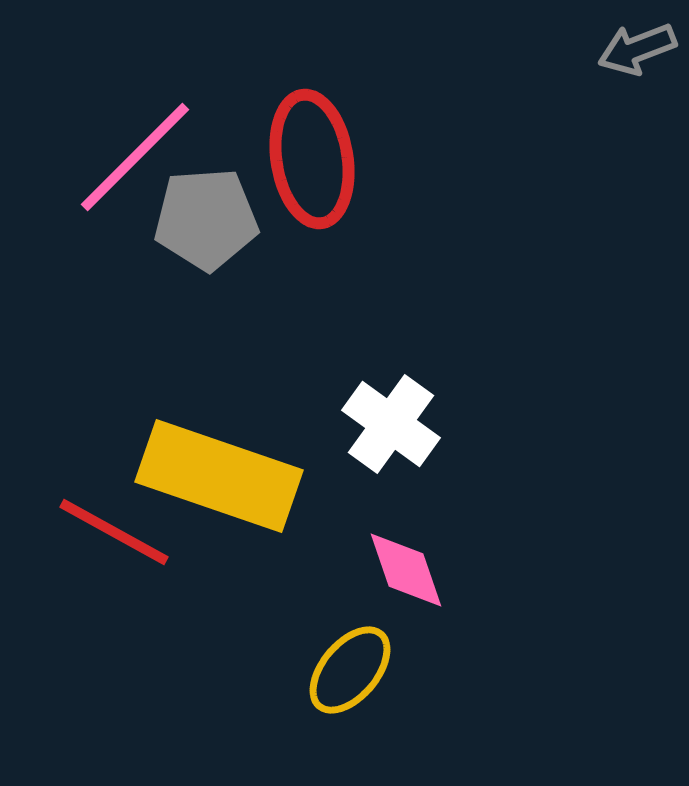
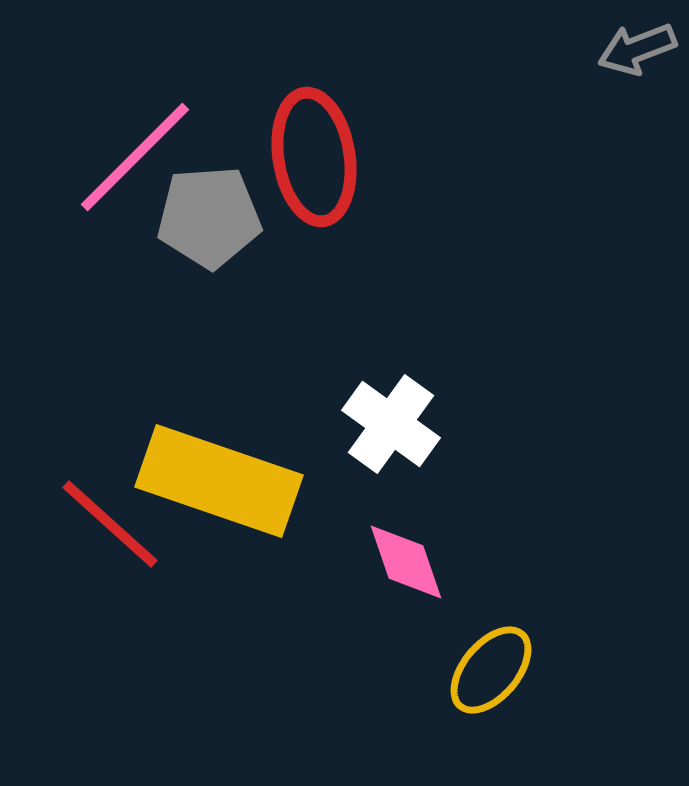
red ellipse: moved 2 px right, 2 px up
gray pentagon: moved 3 px right, 2 px up
yellow rectangle: moved 5 px down
red line: moved 4 px left, 8 px up; rotated 13 degrees clockwise
pink diamond: moved 8 px up
yellow ellipse: moved 141 px right
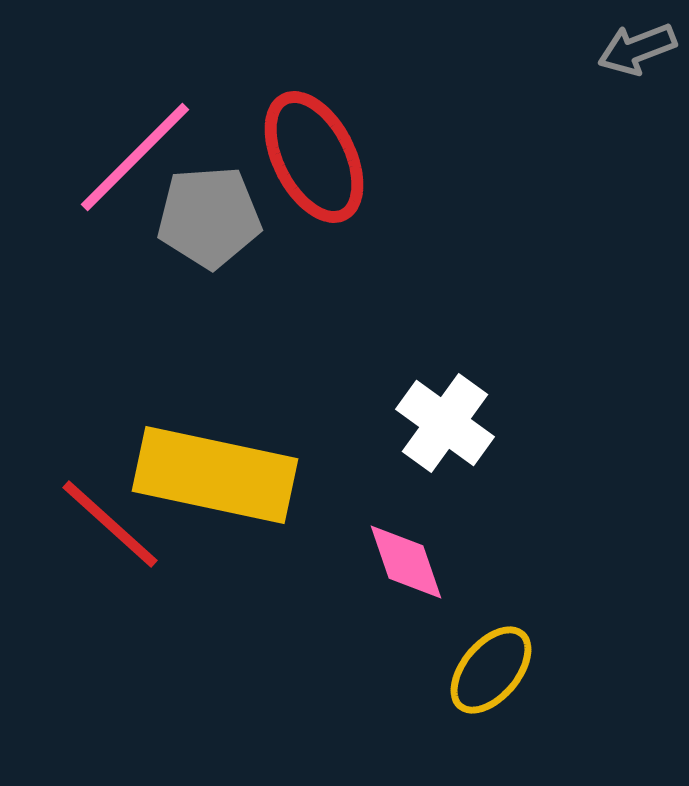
red ellipse: rotated 18 degrees counterclockwise
white cross: moved 54 px right, 1 px up
yellow rectangle: moved 4 px left, 6 px up; rotated 7 degrees counterclockwise
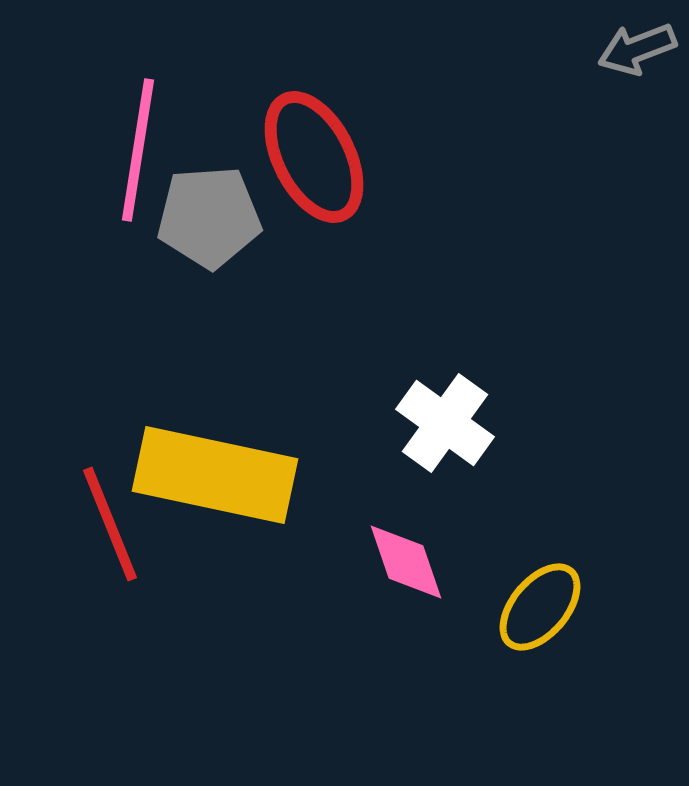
pink line: moved 3 px right, 7 px up; rotated 36 degrees counterclockwise
red line: rotated 26 degrees clockwise
yellow ellipse: moved 49 px right, 63 px up
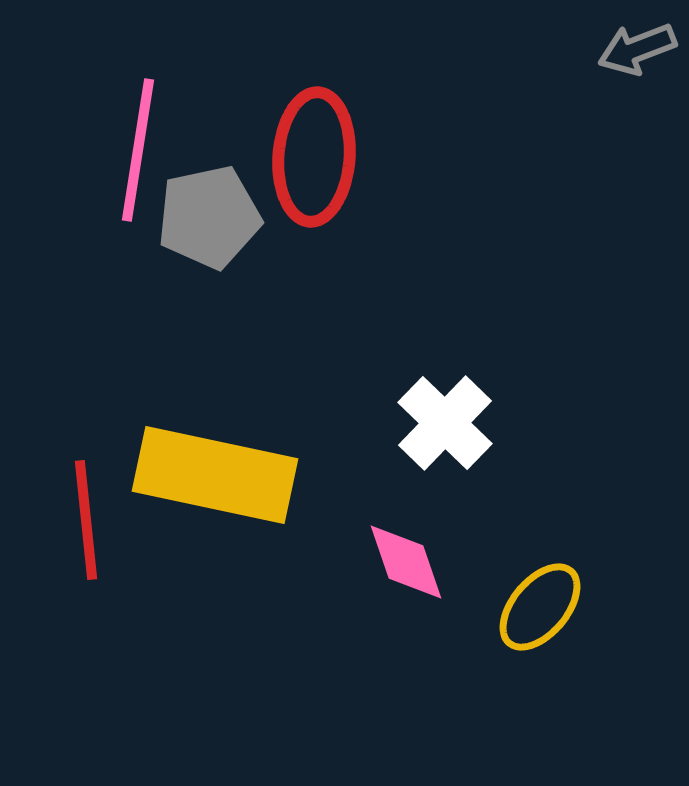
red ellipse: rotated 31 degrees clockwise
gray pentagon: rotated 8 degrees counterclockwise
white cross: rotated 8 degrees clockwise
red line: moved 24 px left, 4 px up; rotated 16 degrees clockwise
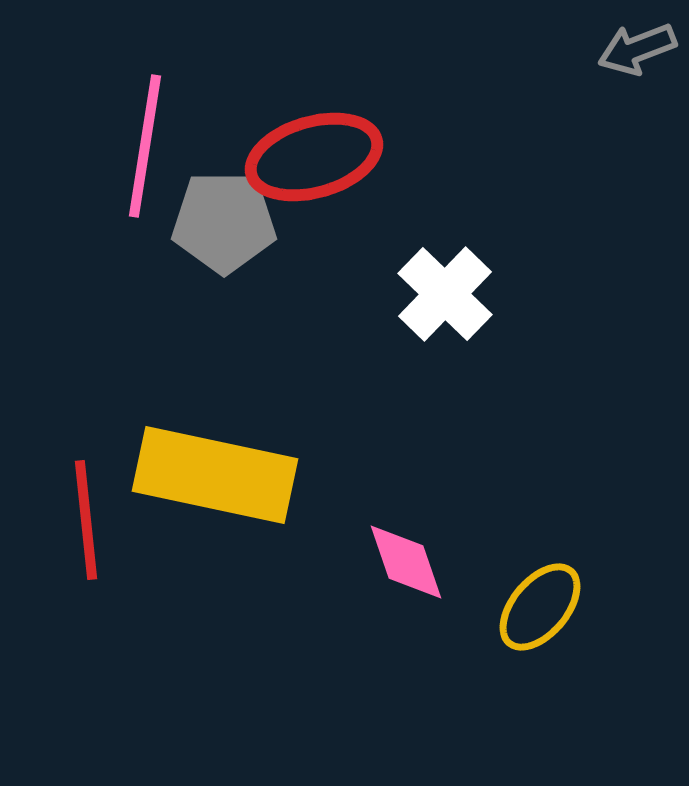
pink line: moved 7 px right, 4 px up
red ellipse: rotated 70 degrees clockwise
gray pentagon: moved 15 px right, 5 px down; rotated 12 degrees clockwise
white cross: moved 129 px up
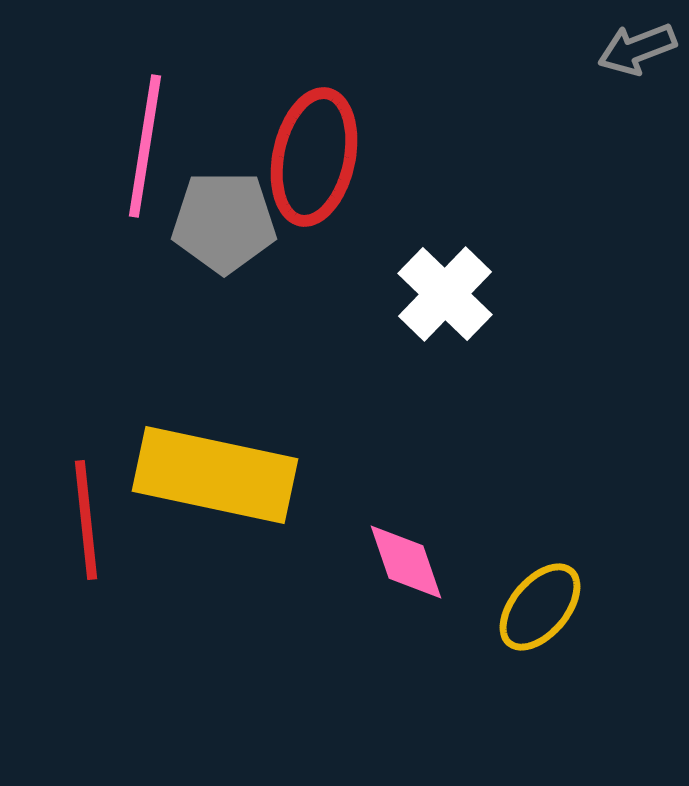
red ellipse: rotated 62 degrees counterclockwise
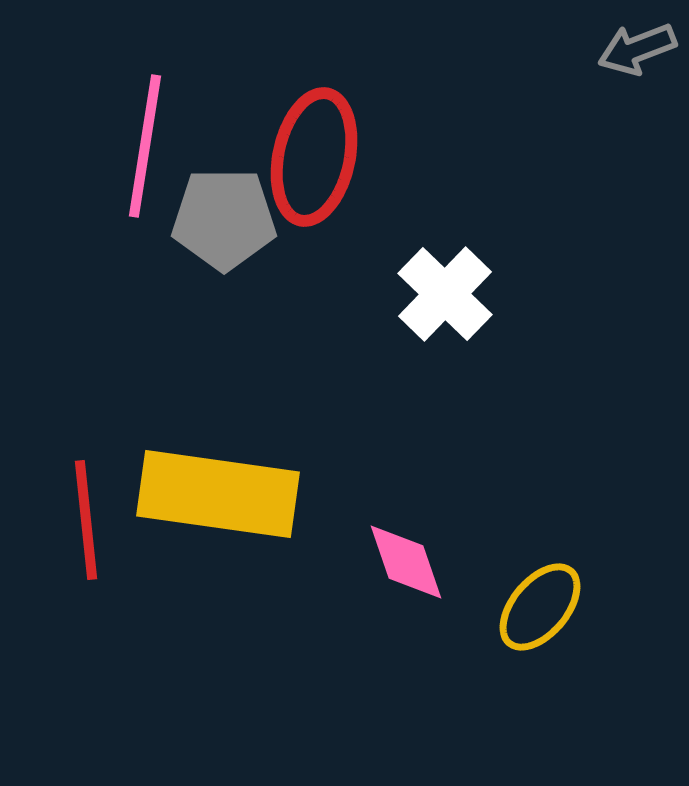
gray pentagon: moved 3 px up
yellow rectangle: moved 3 px right, 19 px down; rotated 4 degrees counterclockwise
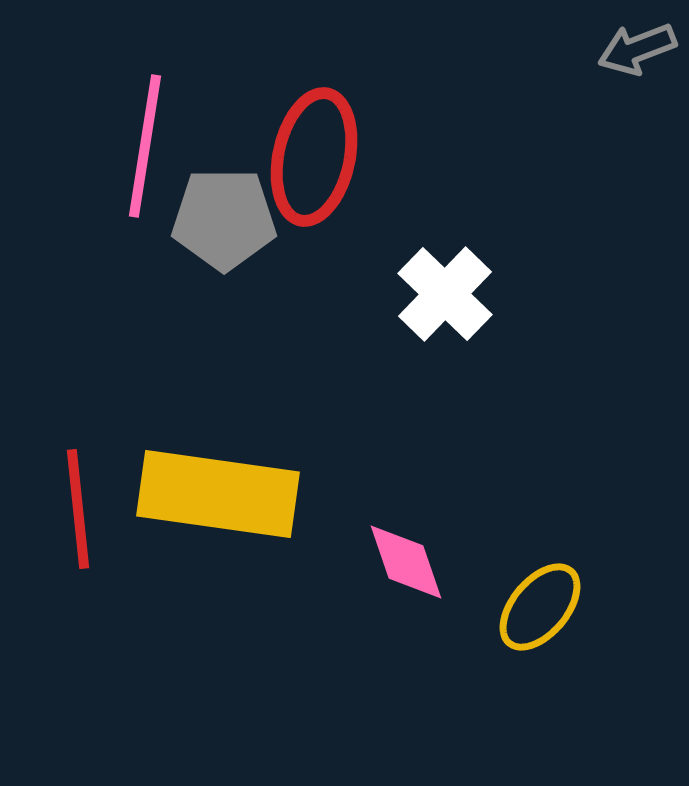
red line: moved 8 px left, 11 px up
